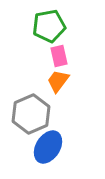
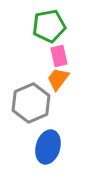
orange trapezoid: moved 2 px up
gray hexagon: moved 11 px up
blue ellipse: rotated 16 degrees counterclockwise
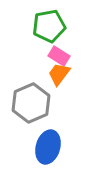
pink rectangle: rotated 45 degrees counterclockwise
orange trapezoid: moved 1 px right, 5 px up
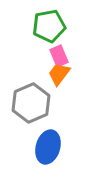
pink rectangle: rotated 35 degrees clockwise
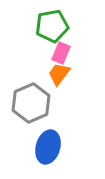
green pentagon: moved 3 px right
pink rectangle: moved 2 px right, 3 px up; rotated 45 degrees clockwise
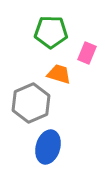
green pentagon: moved 1 px left, 6 px down; rotated 12 degrees clockwise
pink rectangle: moved 26 px right
orange trapezoid: rotated 70 degrees clockwise
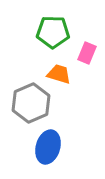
green pentagon: moved 2 px right
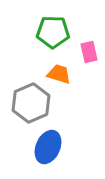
pink rectangle: moved 2 px right, 1 px up; rotated 35 degrees counterclockwise
blue ellipse: rotated 8 degrees clockwise
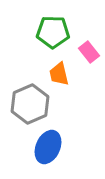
pink rectangle: rotated 25 degrees counterclockwise
orange trapezoid: rotated 120 degrees counterclockwise
gray hexagon: moved 1 px left, 1 px down
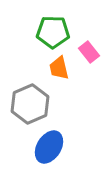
orange trapezoid: moved 6 px up
blue ellipse: moved 1 px right; rotated 8 degrees clockwise
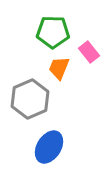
orange trapezoid: rotated 35 degrees clockwise
gray hexagon: moved 5 px up
